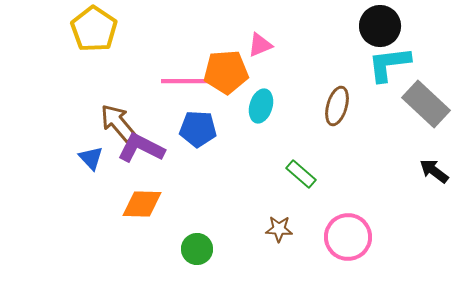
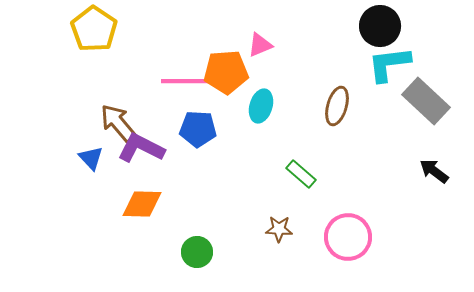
gray rectangle: moved 3 px up
green circle: moved 3 px down
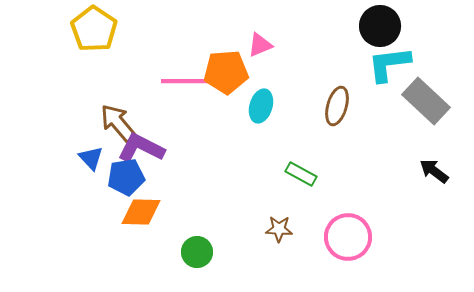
blue pentagon: moved 72 px left, 48 px down; rotated 12 degrees counterclockwise
green rectangle: rotated 12 degrees counterclockwise
orange diamond: moved 1 px left, 8 px down
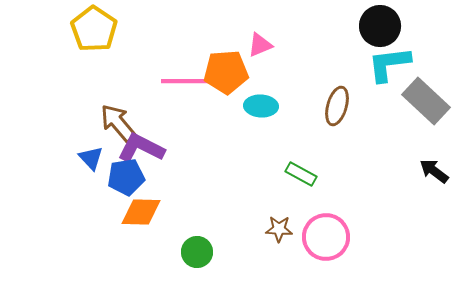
cyan ellipse: rotated 76 degrees clockwise
pink circle: moved 22 px left
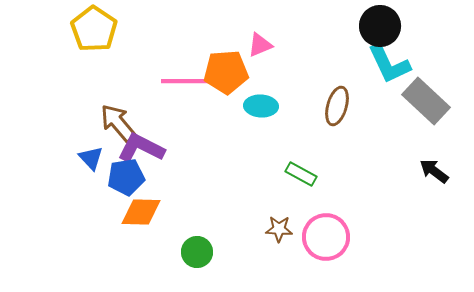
cyan L-shape: rotated 108 degrees counterclockwise
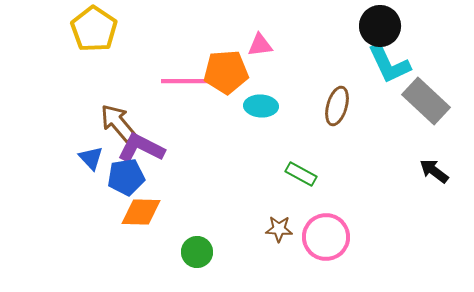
pink triangle: rotated 16 degrees clockwise
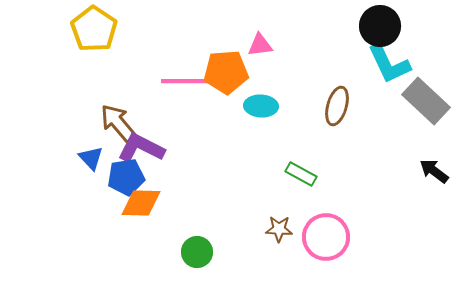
orange diamond: moved 9 px up
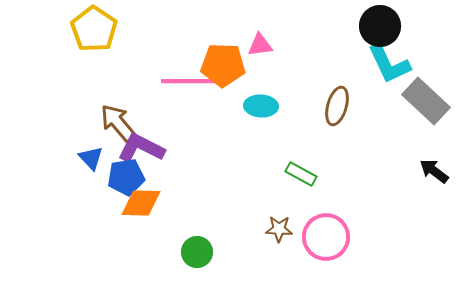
orange pentagon: moved 3 px left, 7 px up; rotated 6 degrees clockwise
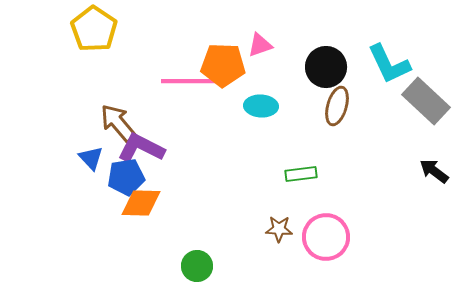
black circle: moved 54 px left, 41 px down
pink triangle: rotated 12 degrees counterclockwise
green rectangle: rotated 36 degrees counterclockwise
green circle: moved 14 px down
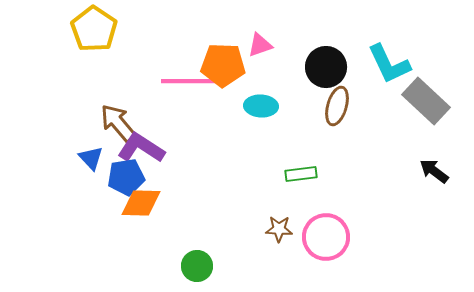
purple L-shape: rotated 6 degrees clockwise
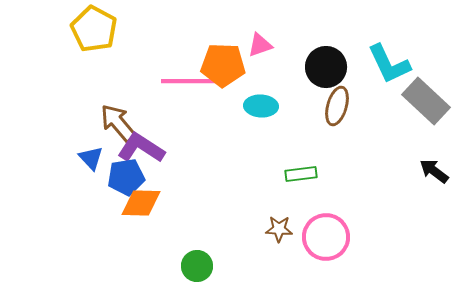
yellow pentagon: rotated 6 degrees counterclockwise
